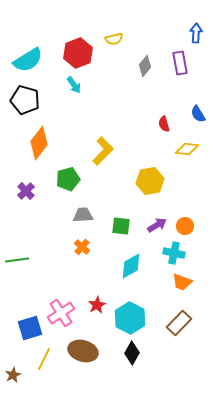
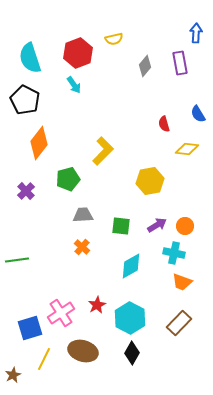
cyan semicircle: moved 2 px right, 2 px up; rotated 104 degrees clockwise
black pentagon: rotated 12 degrees clockwise
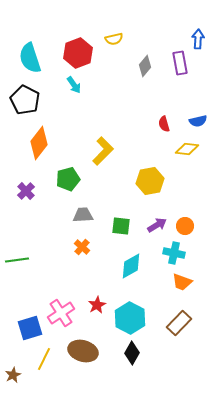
blue arrow: moved 2 px right, 6 px down
blue semicircle: moved 7 px down; rotated 72 degrees counterclockwise
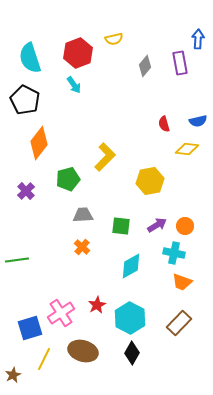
yellow L-shape: moved 2 px right, 6 px down
